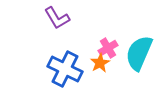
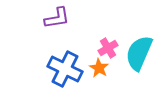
purple L-shape: rotated 68 degrees counterclockwise
orange star: moved 1 px left, 5 px down; rotated 12 degrees counterclockwise
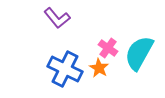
purple L-shape: rotated 60 degrees clockwise
pink cross: rotated 24 degrees counterclockwise
cyan semicircle: rotated 6 degrees clockwise
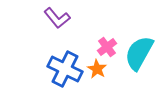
pink cross: moved 1 px left, 1 px up; rotated 18 degrees clockwise
orange star: moved 2 px left, 1 px down
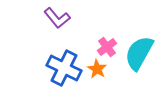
blue cross: moved 1 px left, 1 px up
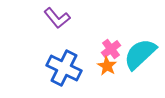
pink cross: moved 4 px right, 2 px down
cyan semicircle: moved 1 px right, 1 px down; rotated 18 degrees clockwise
orange star: moved 10 px right, 3 px up
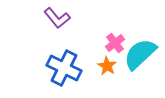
pink cross: moved 4 px right, 6 px up
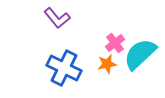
orange star: moved 2 px up; rotated 30 degrees clockwise
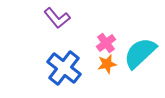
pink cross: moved 9 px left
cyan semicircle: moved 1 px up
blue cross: rotated 12 degrees clockwise
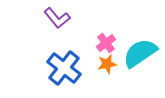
cyan semicircle: rotated 9 degrees clockwise
